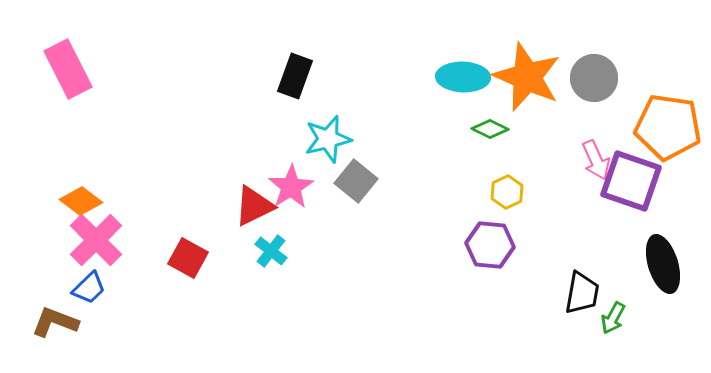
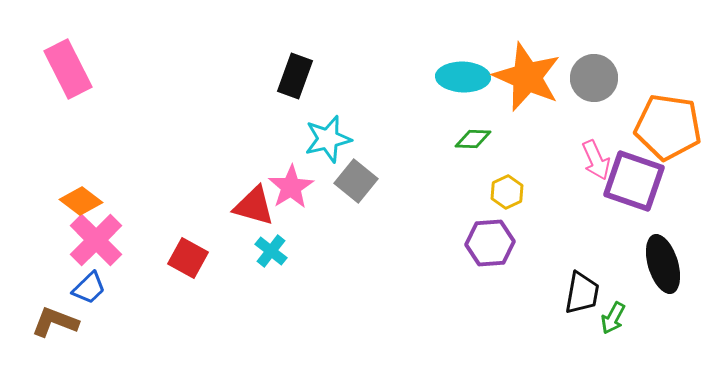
green diamond: moved 17 px left, 10 px down; rotated 24 degrees counterclockwise
purple square: moved 3 px right
red triangle: rotated 42 degrees clockwise
purple hexagon: moved 2 px up; rotated 9 degrees counterclockwise
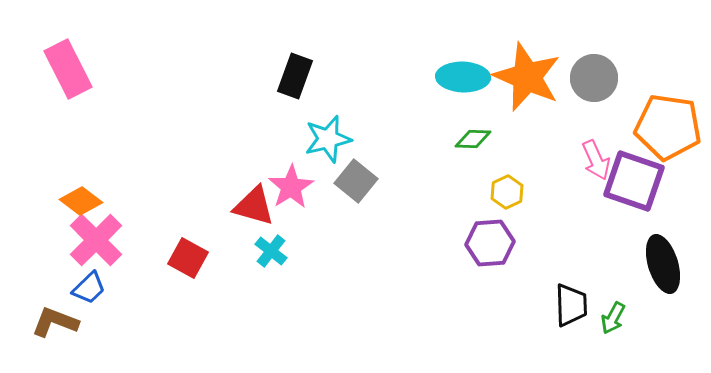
black trapezoid: moved 11 px left, 12 px down; rotated 12 degrees counterclockwise
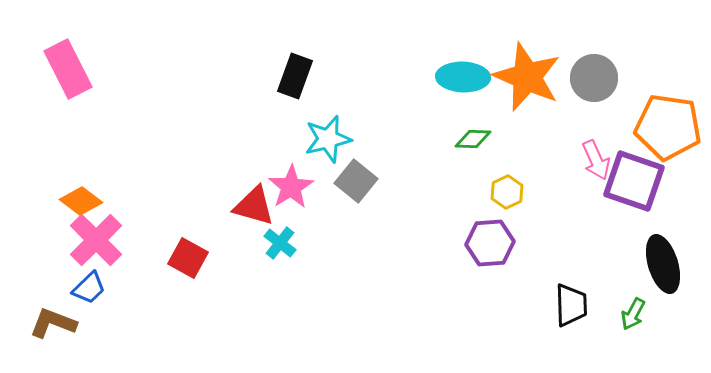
cyan cross: moved 9 px right, 8 px up
green arrow: moved 20 px right, 4 px up
brown L-shape: moved 2 px left, 1 px down
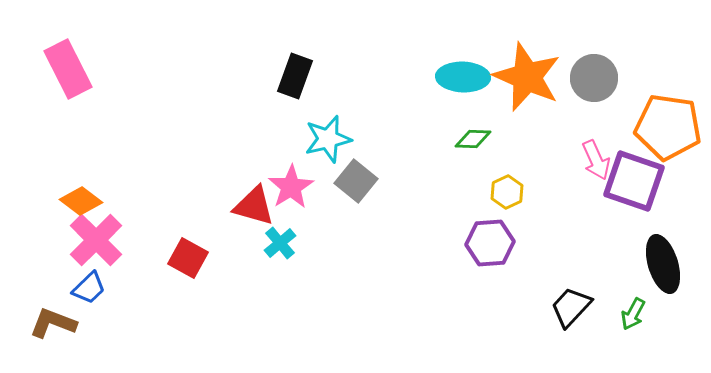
cyan cross: rotated 12 degrees clockwise
black trapezoid: moved 2 px down; rotated 135 degrees counterclockwise
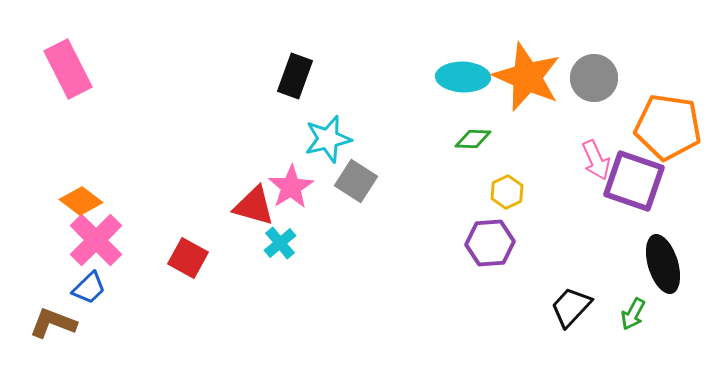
gray square: rotated 6 degrees counterclockwise
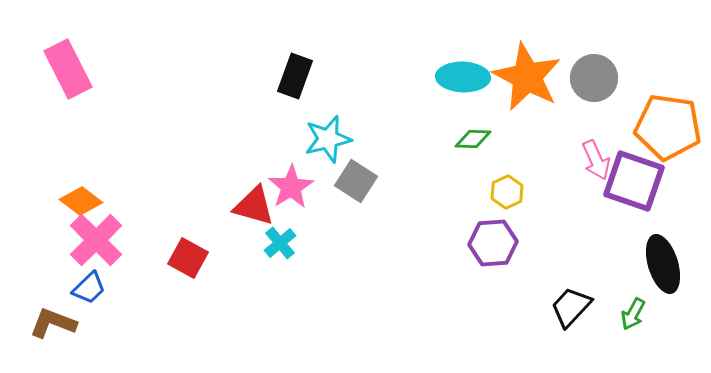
orange star: rotated 4 degrees clockwise
purple hexagon: moved 3 px right
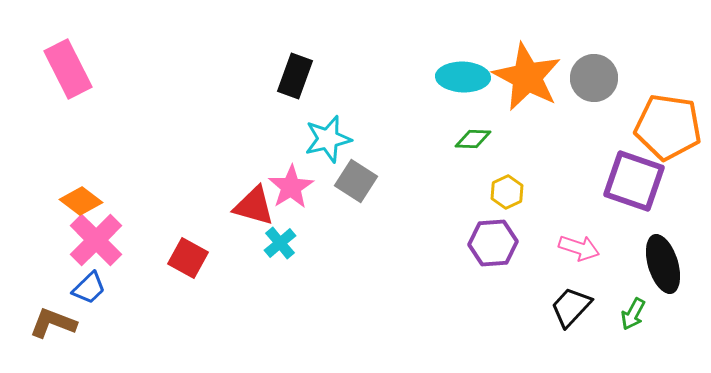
pink arrow: moved 17 px left, 88 px down; rotated 48 degrees counterclockwise
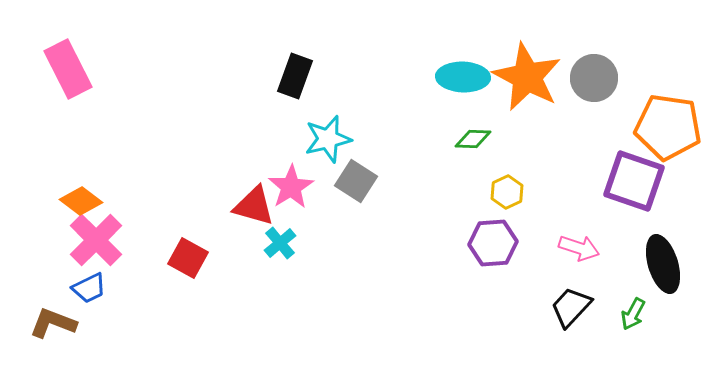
blue trapezoid: rotated 18 degrees clockwise
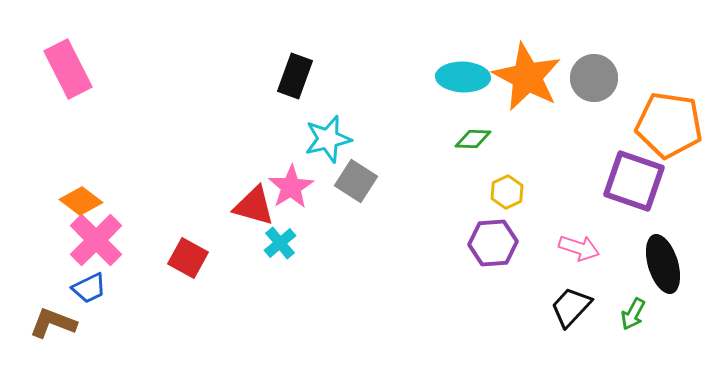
orange pentagon: moved 1 px right, 2 px up
